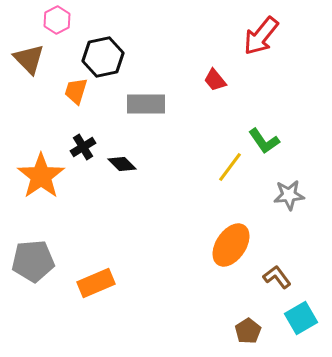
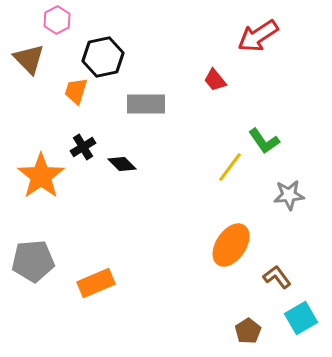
red arrow: moved 3 px left; rotated 18 degrees clockwise
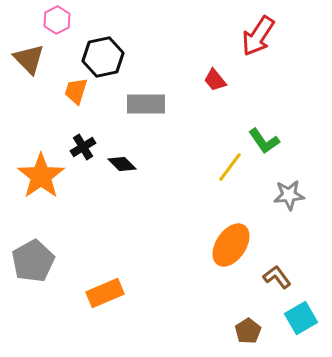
red arrow: rotated 24 degrees counterclockwise
gray pentagon: rotated 24 degrees counterclockwise
orange rectangle: moved 9 px right, 10 px down
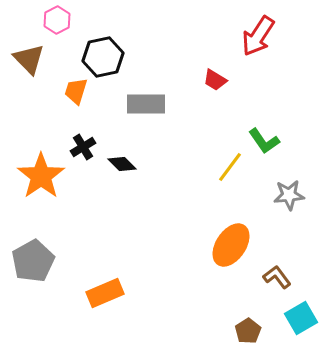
red trapezoid: rotated 20 degrees counterclockwise
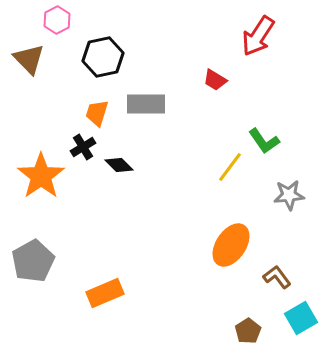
orange trapezoid: moved 21 px right, 22 px down
black diamond: moved 3 px left, 1 px down
